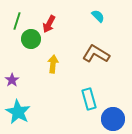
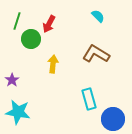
cyan star: rotated 20 degrees counterclockwise
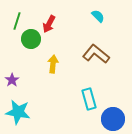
brown L-shape: rotated 8 degrees clockwise
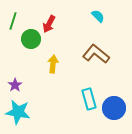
green line: moved 4 px left
purple star: moved 3 px right, 5 px down
blue circle: moved 1 px right, 11 px up
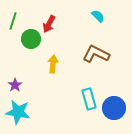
brown L-shape: rotated 12 degrees counterclockwise
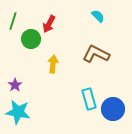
blue circle: moved 1 px left, 1 px down
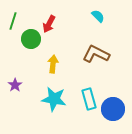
cyan star: moved 36 px right, 13 px up
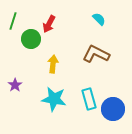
cyan semicircle: moved 1 px right, 3 px down
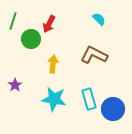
brown L-shape: moved 2 px left, 1 px down
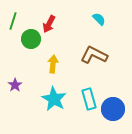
cyan star: rotated 20 degrees clockwise
